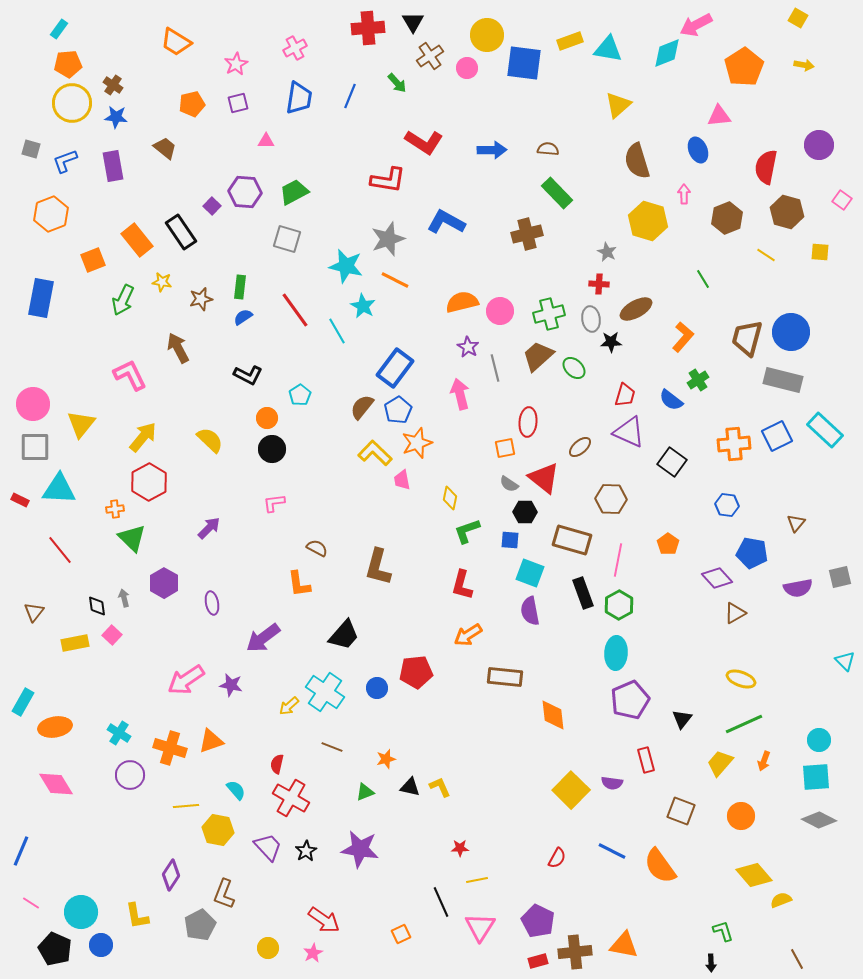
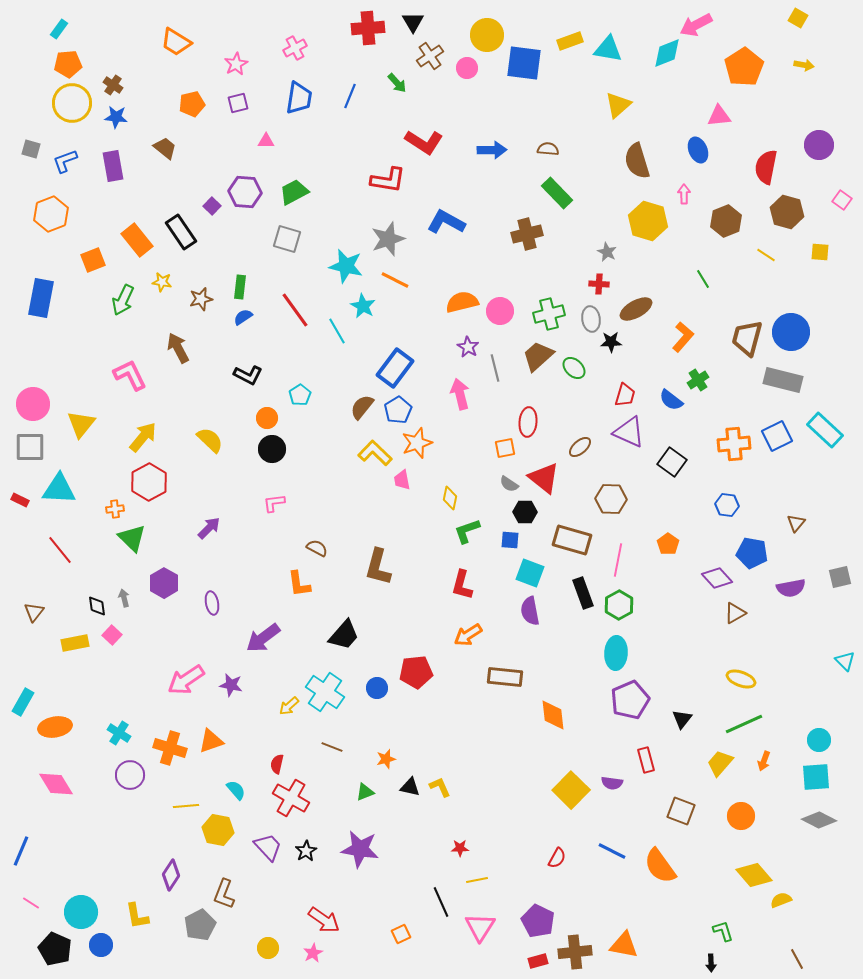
brown hexagon at (727, 218): moved 1 px left, 3 px down
gray square at (35, 447): moved 5 px left
purple semicircle at (798, 588): moved 7 px left
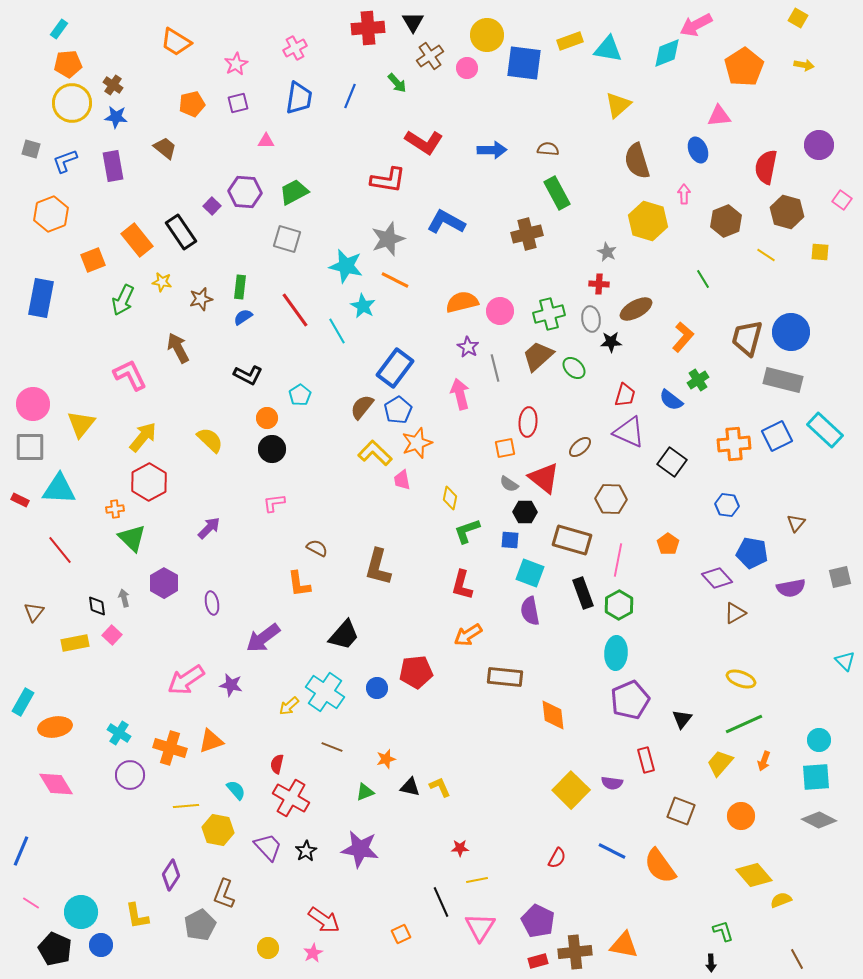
green rectangle at (557, 193): rotated 16 degrees clockwise
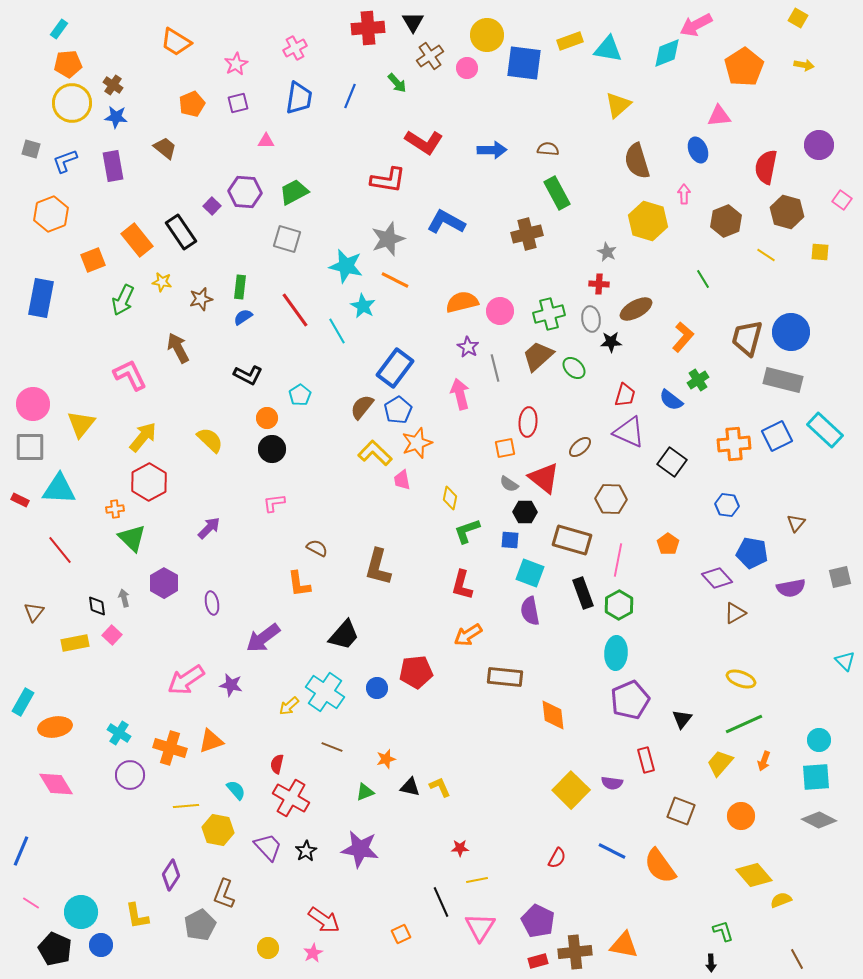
orange pentagon at (192, 104): rotated 10 degrees counterclockwise
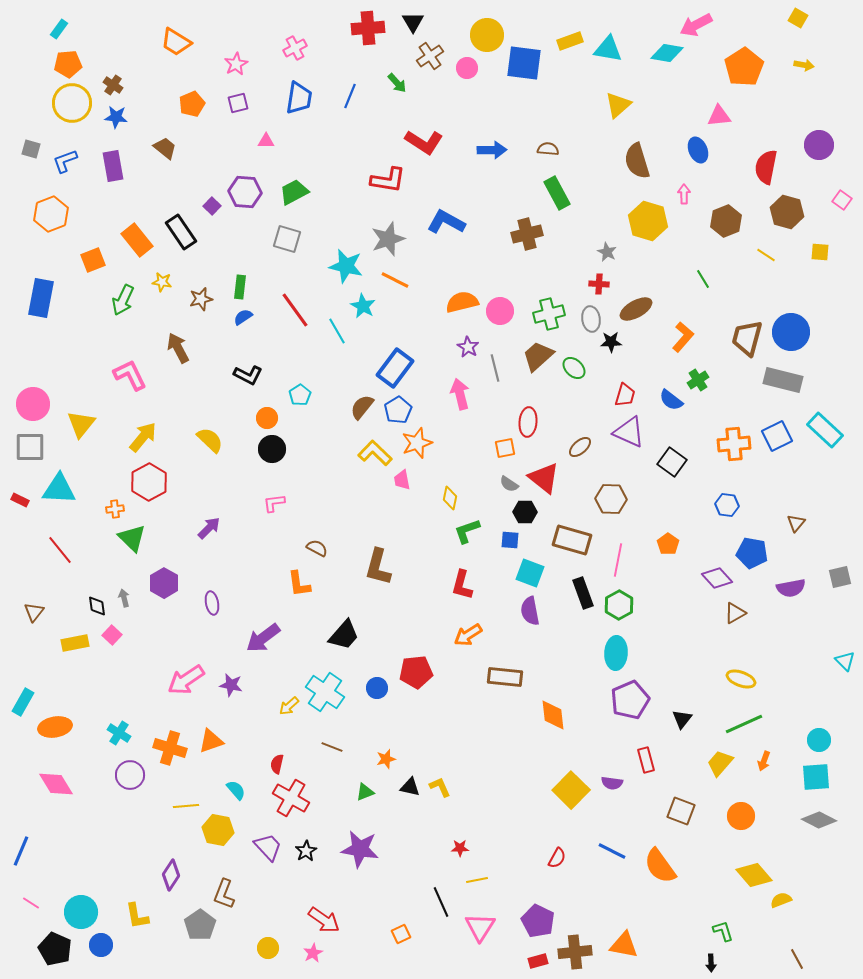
cyan diamond at (667, 53): rotated 32 degrees clockwise
gray pentagon at (200, 925): rotated 8 degrees counterclockwise
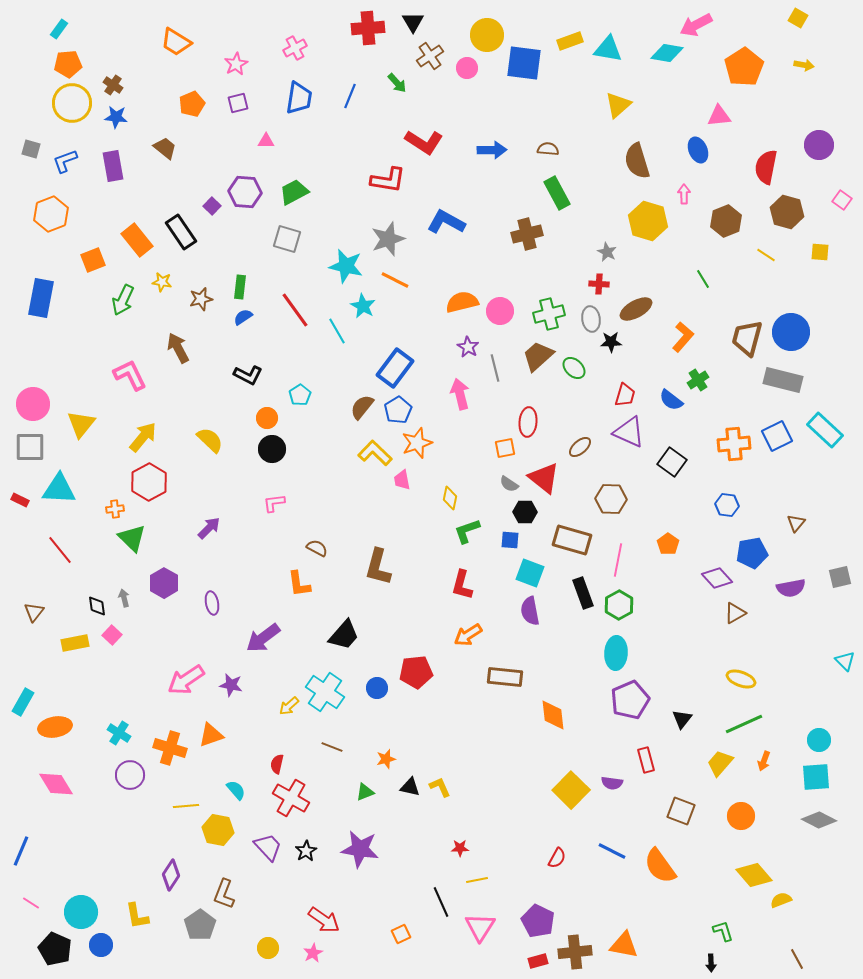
blue pentagon at (752, 553): rotated 20 degrees counterclockwise
orange triangle at (211, 741): moved 6 px up
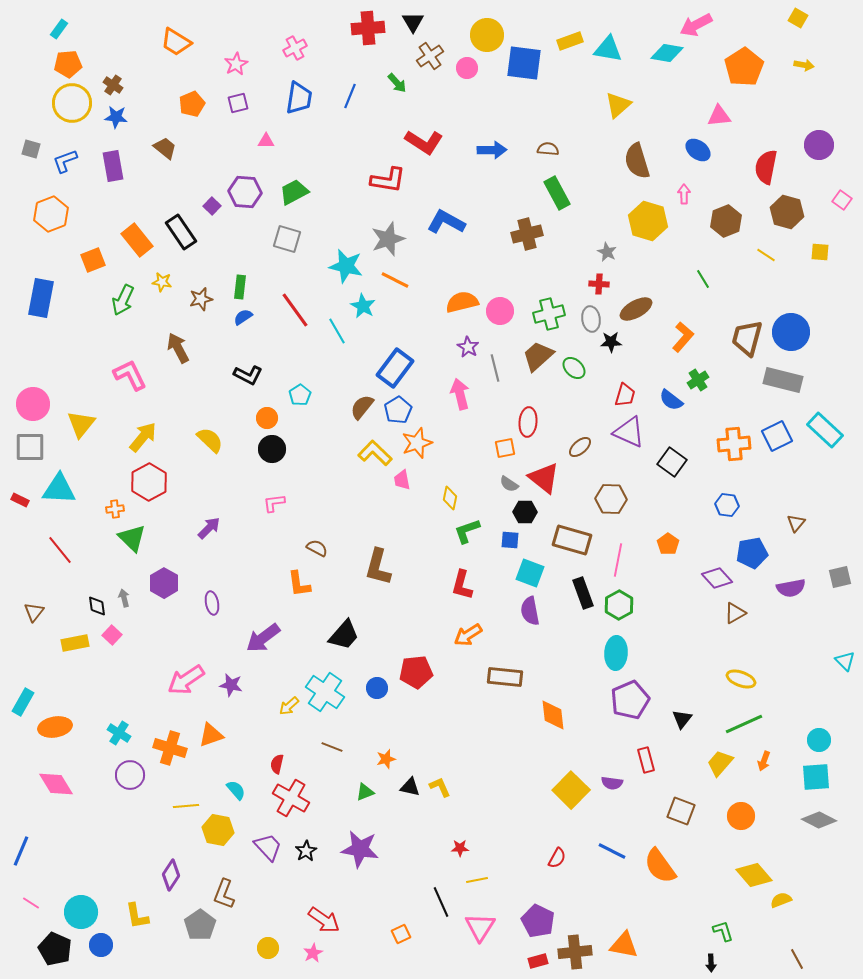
blue ellipse at (698, 150): rotated 30 degrees counterclockwise
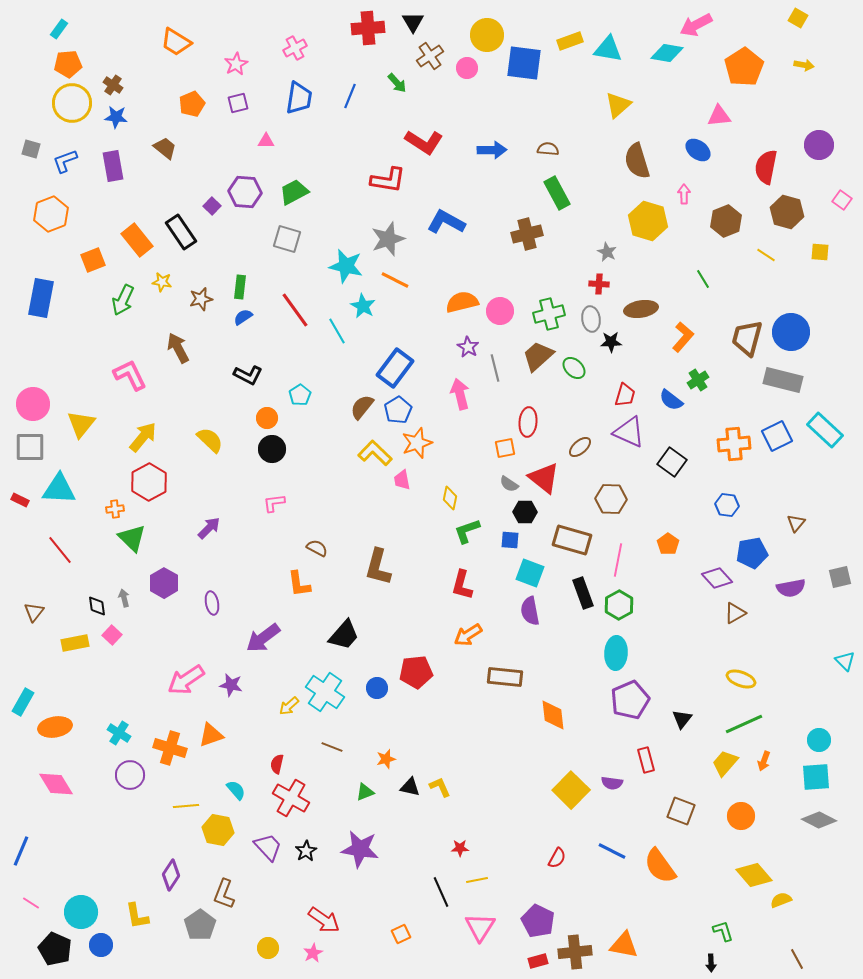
brown ellipse at (636, 309): moved 5 px right; rotated 20 degrees clockwise
yellow trapezoid at (720, 763): moved 5 px right
black line at (441, 902): moved 10 px up
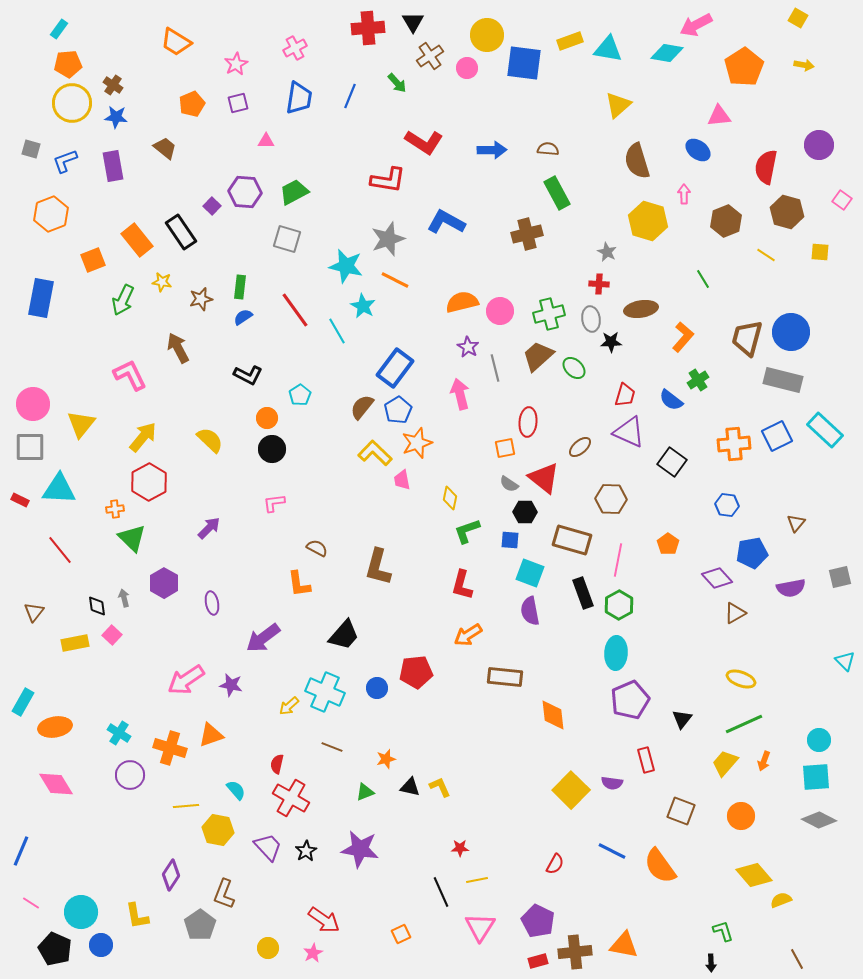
cyan cross at (325, 692): rotated 12 degrees counterclockwise
red semicircle at (557, 858): moved 2 px left, 6 px down
